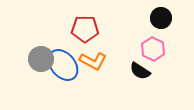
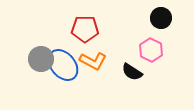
pink hexagon: moved 2 px left, 1 px down
black semicircle: moved 8 px left, 1 px down
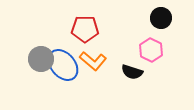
orange L-shape: rotated 12 degrees clockwise
black semicircle: rotated 15 degrees counterclockwise
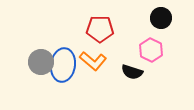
red pentagon: moved 15 px right
gray circle: moved 3 px down
blue ellipse: rotated 48 degrees clockwise
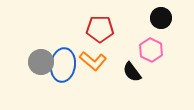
black semicircle: rotated 35 degrees clockwise
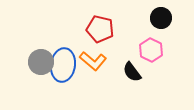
red pentagon: rotated 12 degrees clockwise
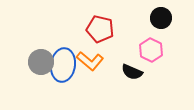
orange L-shape: moved 3 px left
black semicircle: rotated 30 degrees counterclockwise
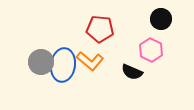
black circle: moved 1 px down
red pentagon: rotated 8 degrees counterclockwise
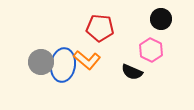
red pentagon: moved 1 px up
orange L-shape: moved 3 px left, 1 px up
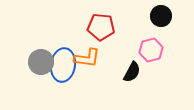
black circle: moved 3 px up
red pentagon: moved 1 px right, 1 px up
pink hexagon: rotated 20 degrees clockwise
orange L-shape: moved 2 px up; rotated 32 degrees counterclockwise
black semicircle: rotated 85 degrees counterclockwise
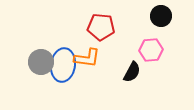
pink hexagon: rotated 10 degrees clockwise
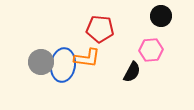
red pentagon: moved 1 px left, 2 px down
